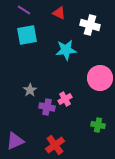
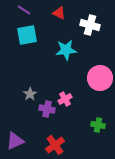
gray star: moved 4 px down
purple cross: moved 2 px down
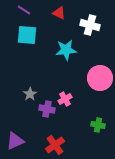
cyan square: rotated 15 degrees clockwise
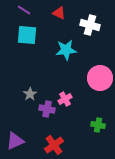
red cross: moved 1 px left
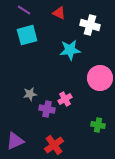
cyan square: rotated 20 degrees counterclockwise
cyan star: moved 4 px right
gray star: rotated 24 degrees clockwise
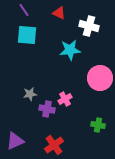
purple line: rotated 24 degrees clockwise
white cross: moved 1 px left, 1 px down
cyan square: rotated 20 degrees clockwise
